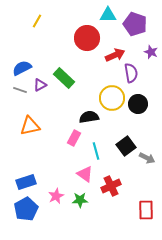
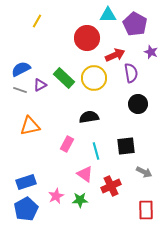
purple pentagon: rotated 10 degrees clockwise
blue semicircle: moved 1 px left, 1 px down
yellow circle: moved 18 px left, 20 px up
pink rectangle: moved 7 px left, 6 px down
black square: rotated 30 degrees clockwise
gray arrow: moved 3 px left, 14 px down
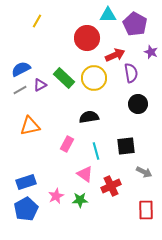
gray line: rotated 48 degrees counterclockwise
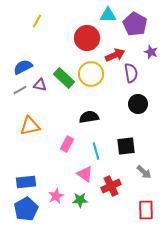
blue semicircle: moved 2 px right, 2 px up
yellow circle: moved 3 px left, 4 px up
purple triangle: rotated 40 degrees clockwise
gray arrow: rotated 14 degrees clockwise
blue rectangle: rotated 12 degrees clockwise
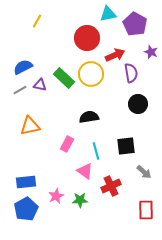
cyan triangle: moved 1 px up; rotated 12 degrees counterclockwise
pink triangle: moved 3 px up
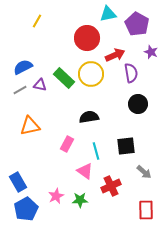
purple pentagon: moved 2 px right
blue rectangle: moved 8 px left; rotated 66 degrees clockwise
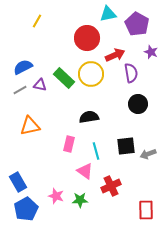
pink rectangle: moved 2 px right; rotated 14 degrees counterclockwise
gray arrow: moved 4 px right, 18 px up; rotated 119 degrees clockwise
pink star: rotated 28 degrees counterclockwise
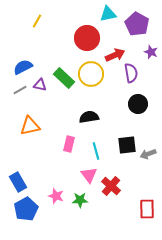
black square: moved 1 px right, 1 px up
pink triangle: moved 4 px right, 4 px down; rotated 18 degrees clockwise
red cross: rotated 24 degrees counterclockwise
red rectangle: moved 1 px right, 1 px up
